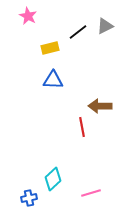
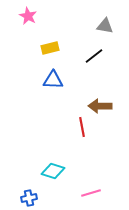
gray triangle: rotated 36 degrees clockwise
black line: moved 16 px right, 24 px down
cyan diamond: moved 8 px up; rotated 60 degrees clockwise
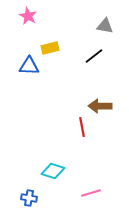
blue triangle: moved 24 px left, 14 px up
blue cross: rotated 21 degrees clockwise
